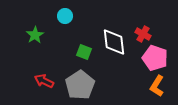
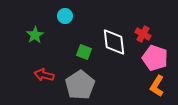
red arrow: moved 6 px up; rotated 12 degrees counterclockwise
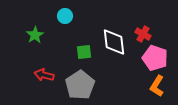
green square: rotated 28 degrees counterclockwise
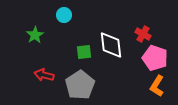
cyan circle: moved 1 px left, 1 px up
white diamond: moved 3 px left, 3 px down
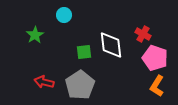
red arrow: moved 7 px down
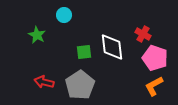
green star: moved 2 px right; rotated 12 degrees counterclockwise
white diamond: moved 1 px right, 2 px down
orange L-shape: moved 3 px left; rotated 30 degrees clockwise
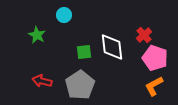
red cross: moved 1 px right, 1 px down; rotated 21 degrees clockwise
red arrow: moved 2 px left, 1 px up
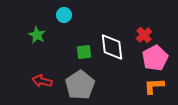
pink pentagon: rotated 25 degrees clockwise
orange L-shape: rotated 25 degrees clockwise
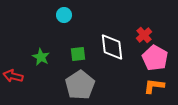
green star: moved 4 px right, 22 px down
green square: moved 6 px left, 2 px down
pink pentagon: rotated 15 degrees counterclockwise
red arrow: moved 29 px left, 5 px up
orange L-shape: rotated 10 degrees clockwise
